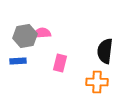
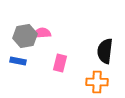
blue rectangle: rotated 14 degrees clockwise
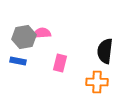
gray hexagon: moved 1 px left, 1 px down
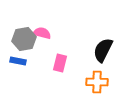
pink semicircle: rotated 18 degrees clockwise
gray hexagon: moved 2 px down
black semicircle: moved 2 px left, 1 px up; rotated 20 degrees clockwise
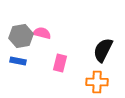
gray hexagon: moved 3 px left, 3 px up
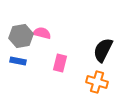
orange cross: rotated 15 degrees clockwise
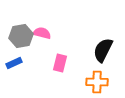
blue rectangle: moved 4 px left, 2 px down; rotated 35 degrees counterclockwise
orange cross: rotated 15 degrees counterclockwise
